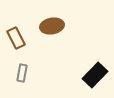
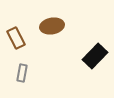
black rectangle: moved 19 px up
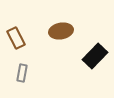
brown ellipse: moved 9 px right, 5 px down
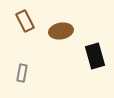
brown rectangle: moved 9 px right, 17 px up
black rectangle: rotated 60 degrees counterclockwise
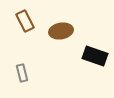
black rectangle: rotated 55 degrees counterclockwise
gray rectangle: rotated 24 degrees counterclockwise
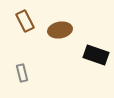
brown ellipse: moved 1 px left, 1 px up
black rectangle: moved 1 px right, 1 px up
